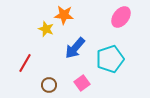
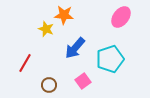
pink square: moved 1 px right, 2 px up
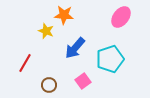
yellow star: moved 2 px down
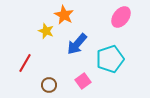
orange star: rotated 24 degrees clockwise
blue arrow: moved 2 px right, 4 px up
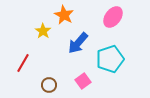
pink ellipse: moved 8 px left
yellow star: moved 3 px left; rotated 14 degrees clockwise
blue arrow: moved 1 px right, 1 px up
red line: moved 2 px left
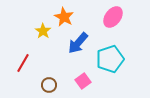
orange star: moved 2 px down
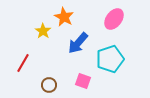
pink ellipse: moved 1 px right, 2 px down
pink square: rotated 35 degrees counterclockwise
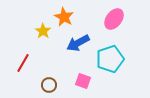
blue arrow: rotated 20 degrees clockwise
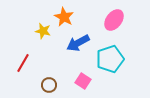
pink ellipse: moved 1 px down
yellow star: rotated 21 degrees counterclockwise
pink square: rotated 14 degrees clockwise
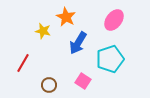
orange star: moved 2 px right
blue arrow: rotated 30 degrees counterclockwise
